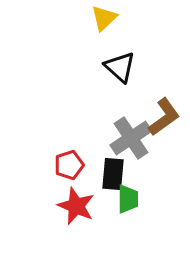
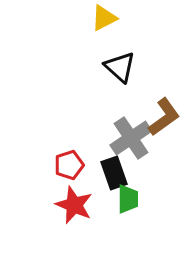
yellow triangle: rotated 16 degrees clockwise
black rectangle: moved 1 px right, 1 px up; rotated 24 degrees counterclockwise
red star: moved 2 px left, 1 px up
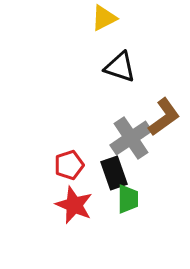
black triangle: rotated 24 degrees counterclockwise
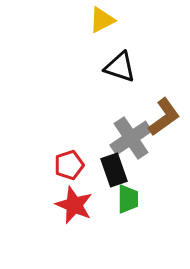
yellow triangle: moved 2 px left, 2 px down
black rectangle: moved 3 px up
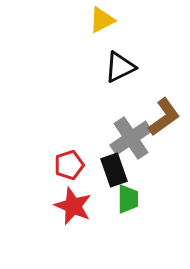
black triangle: rotated 44 degrees counterclockwise
red star: moved 1 px left, 1 px down
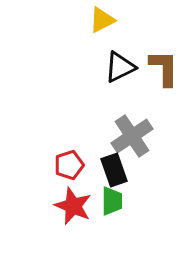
brown L-shape: moved 49 px up; rotated 54 degrees counterclockwise
gray cross: moved 1 px right, 2 px up
green trapezoid: moved 16 px left, 2 px down
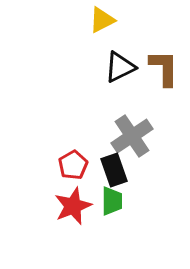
red pentagon: moved 4 px right; rotated 12 degrees counterclockwise
red star: rotated 27 degrees clockwise
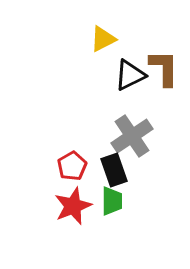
yellow triangle: moved 1 px right, 19 px down
black triangle: moved 10 px right, 8 px down
red pentagon: moved 1 px left, 1 px down
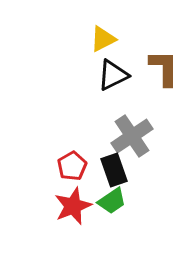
black triangle: moved 17 px left
green trapezoid: rotated 56 degrees clockwise
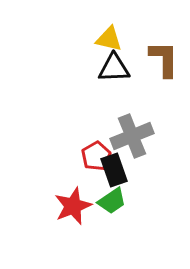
yellow triangle: moved 6 px right; rotated 40 degrees clockwise
brown L-shape: moved 9 px up
black triangle: moved 1 px right, 7 px up; rotated 24 degrees clockwise
gray cross: rotated 12 degrees clockwise
red pentagon: moved 24 px right, 10 px up
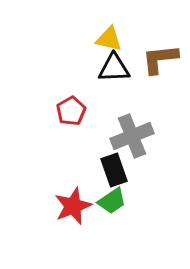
brown L-shape: moved 4 px left; rotated 96 degrees counterclockwise
red pentagon: moved 25 px left, 45 px up
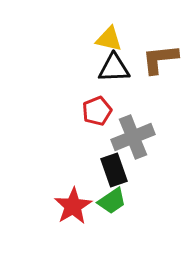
red pentagon: moved 26 px right; rotated 8 degrees clockwise
gray cross: moved 1 px right, 1 px down
red star: rotated 9 degrees counterclockwise
